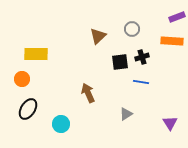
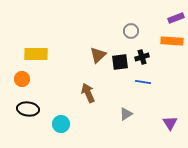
purple rectangle: moved 1 px left, 1 px down
gray circle: moved 1 px left, 2 px down
brown triangle: moved 19 px down
blue line: moved 2 px right
black ellipse: rotated 65 degrees clockwise
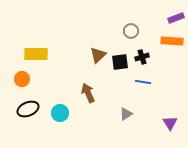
black ellipse: rotated 30 degrees counterclockwise
cyan circle: moved 1 px left, 11 px up
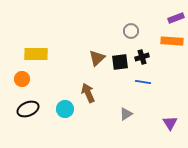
brown triangle: moved 1 px left, 3 px down
cyan circle: moved 5 px right, 4 px up
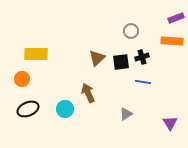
black square: moved 1 px right
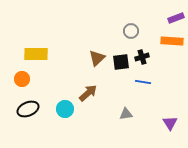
brown arrow: rotated 72 degrees clockwise
gray triangle: rotated 24 degrees clockwise
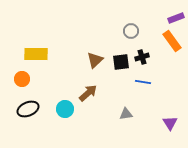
orange rectangle: rotated 50 degrees clockwise
brown triangle: moved 2 px left, 2 px down
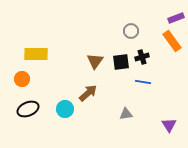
brown triangle: moved 1 px down; rotated 12 degrees counterclockwise
purple triangle: moved 1 px left, 2 px down
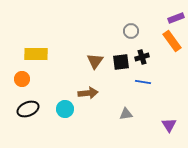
brown arrow: rotated 36 degrees clockwise
